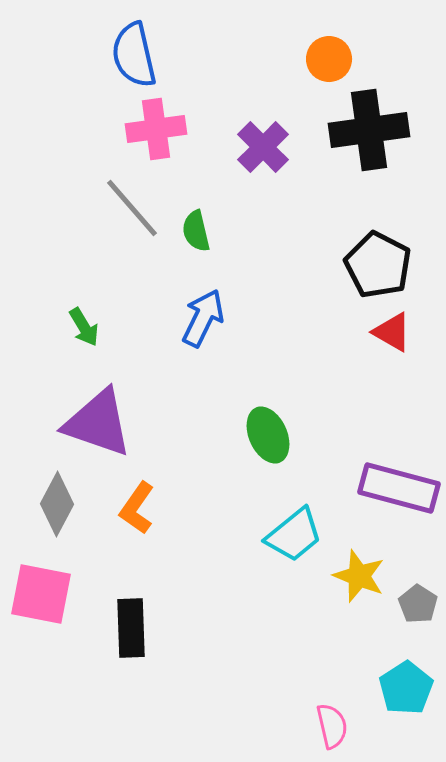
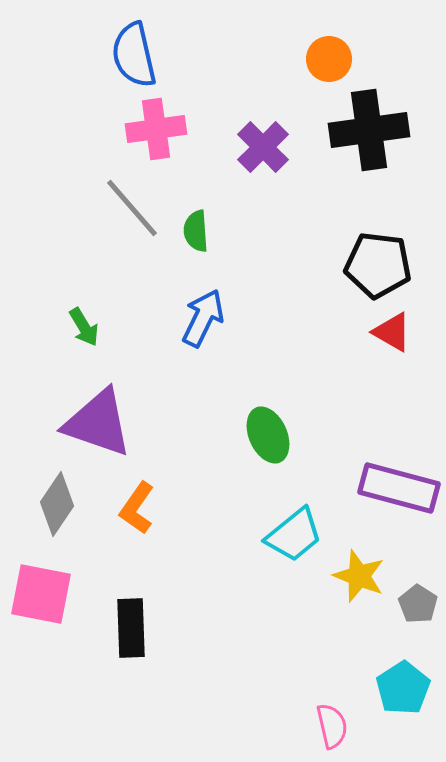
green semicircle: rotated 9 degrees clockwise
black pentagon: rotated 20 degrees counterclockwise
gray diamond: rotated 6 degrees clockwise
cyan pentagon: moved 3 px left
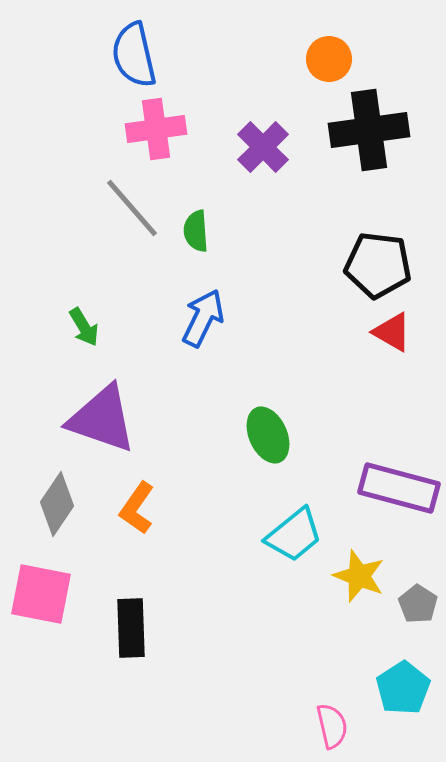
purple triangle: moved 4 px right, 4 px up
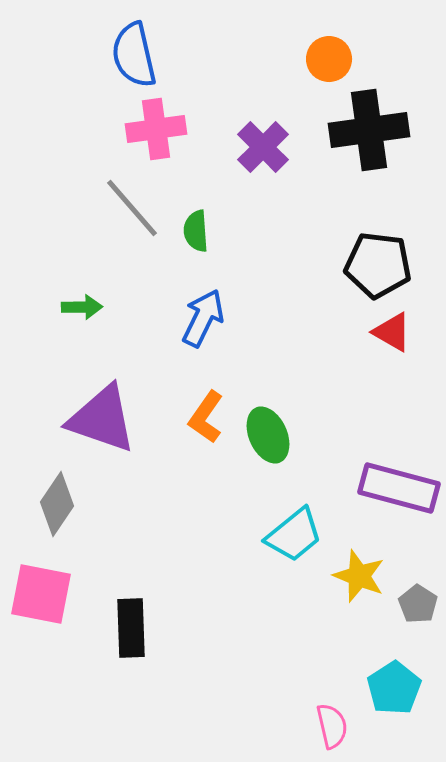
green arrow: moved 2 px left, 20 px up; rotated 60 degrees counterclockwise
orange L-shape: moved 69 px right, 91 px up
cyan pentagon: moved 9 px left
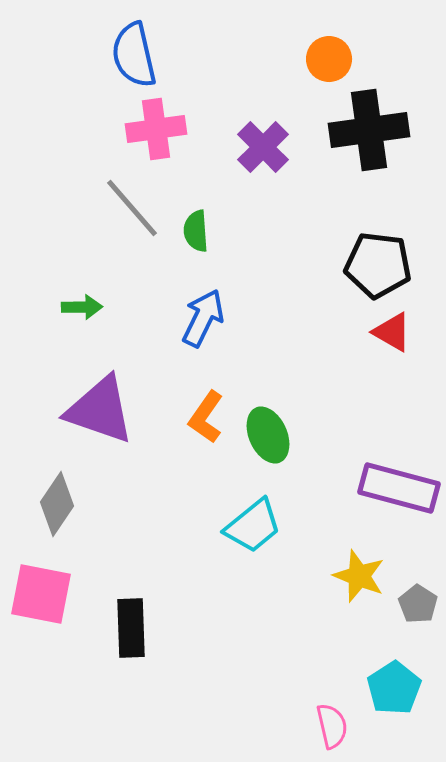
purple triangle: moved 2 px left, 9 px up
cyan trapezoid: moved 41 px left, 9 px up
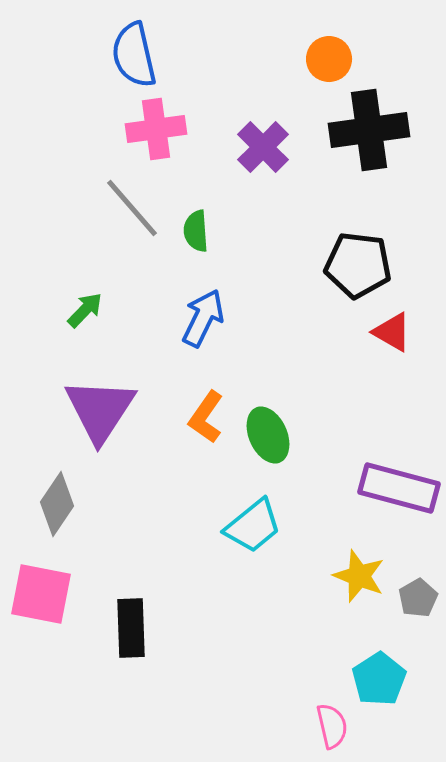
black pentagon: moved 20 px left
green arrow: moved 3 px right, 3 px down; rotated 45 degrees counterclockwise
purple triangle: rotated 44 degrees clockwise
gray pentagon: moved 6 px up; rotated 9 degrees clockwise
cyan pentagon: moved 15 px left, 9 px up
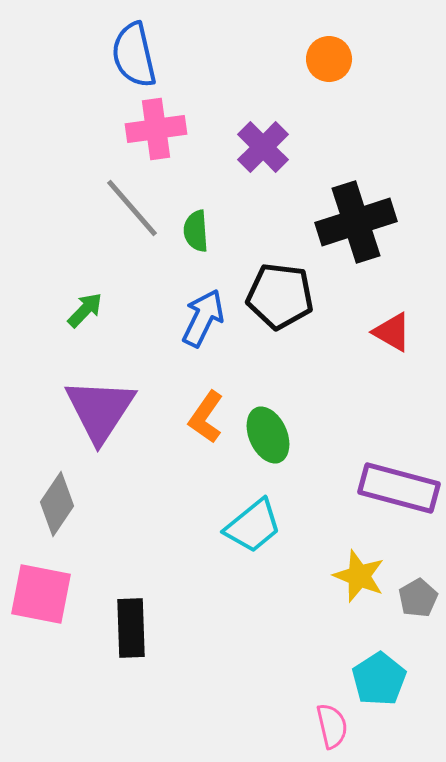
black cross: moved 13 px left, 92 px down; rotated 10 degrees counterclockwise
black pentagon: moved 78 px left, 31 px down
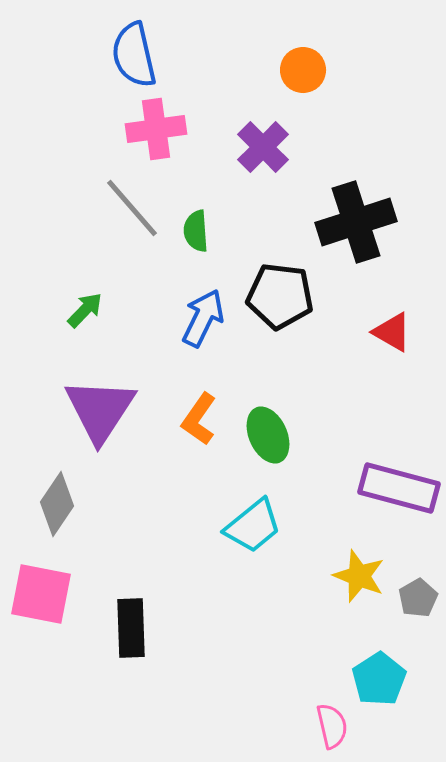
orange circle: moved 26 px left, 11 px down
orange L-shape: moved 7 px left, 2 px down
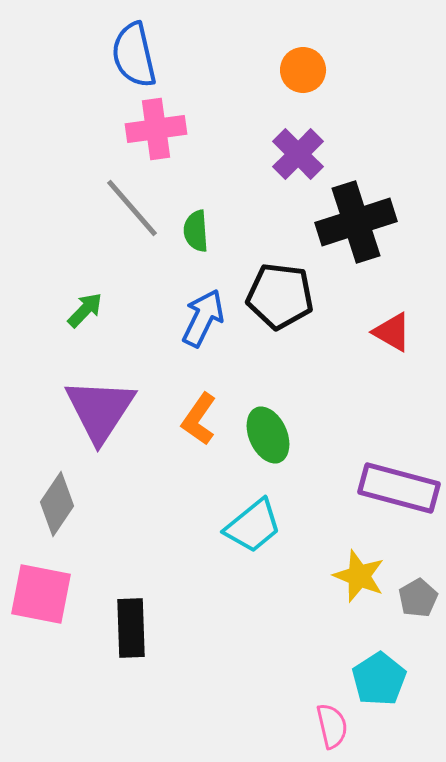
purple cross: moved 35 px right, 7 px down
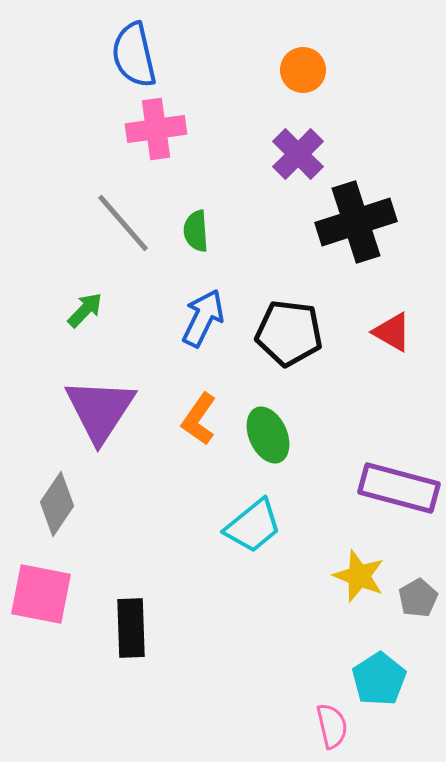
gray line: moved 9 px left, 15 px down
black pentagon: moved 9 px right, 37 px down
